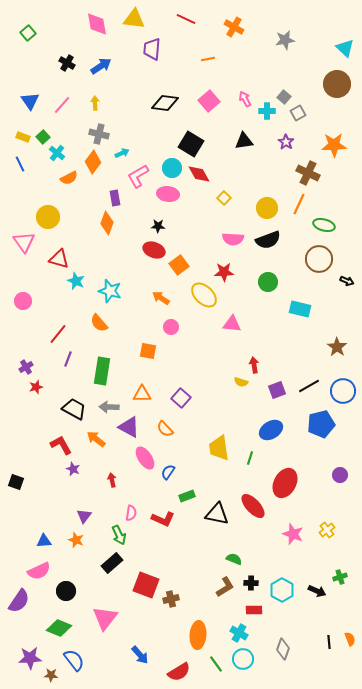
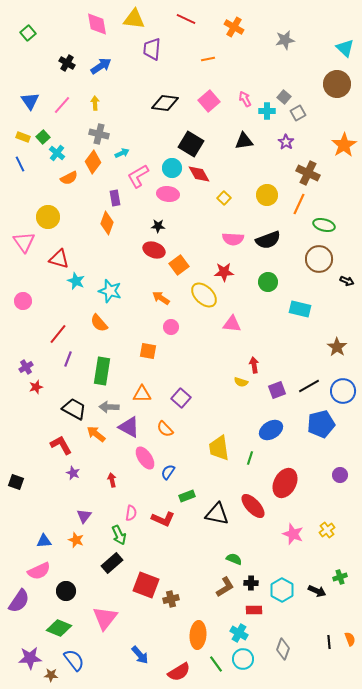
orange star at (334, 145): moved 10 px right; rotated 30 degrees counterclockwise
yellow circle at (267, 208): moved 13 px up
orange arrow at (96, 439): moved 5 px up
purple star at (73, 469): moved 4 px down
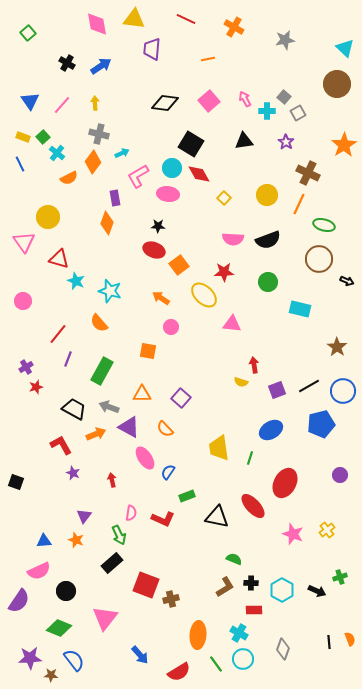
green rectangle at (102, 371): rotated 20 degrees clockwise
gray arrow at (109, 407): rotated 18 degrees clockwise
orange arrow at (96, 434): rotated 120 degrees clockwise
black triangle at (217, 514): moved 3 px down
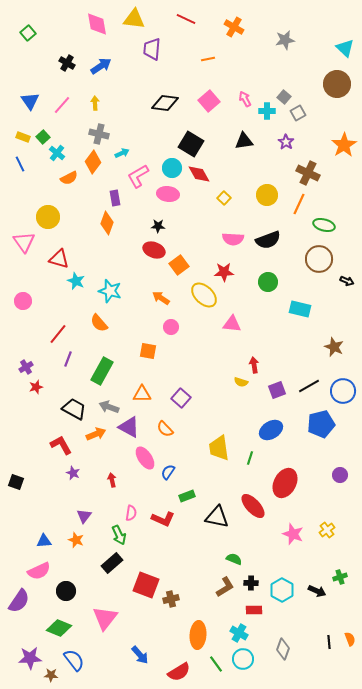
brown star at (337, 347): moved 3 px left; rotated 12 degrees counterclockwise
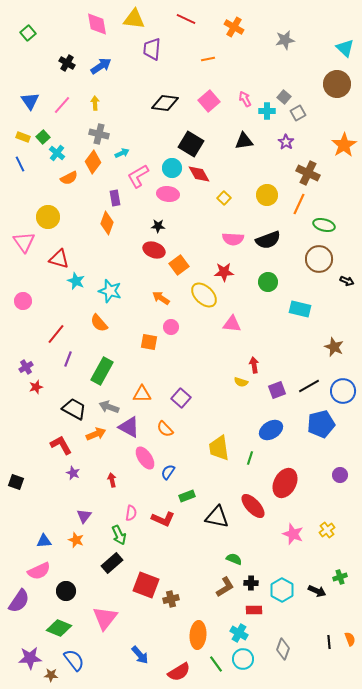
red line at (58, 334): moved 2 px left
orange square at (148, 351): moved 1 px right, 9 px up
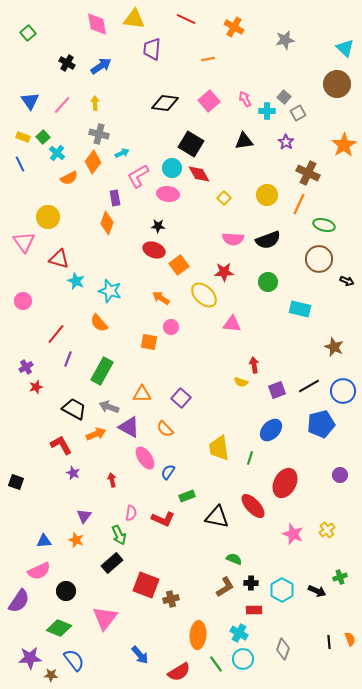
blue ellipse at (271, 430): rotated 15 degrees counterclockwise
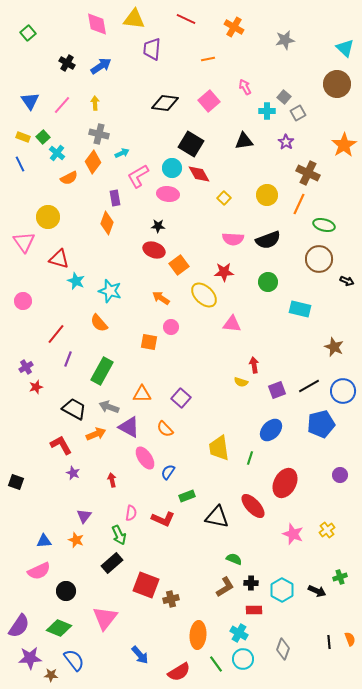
pink arrow at (245, 99): moved 12 px up
purple semicircle at (19, 601): moved 25 px down
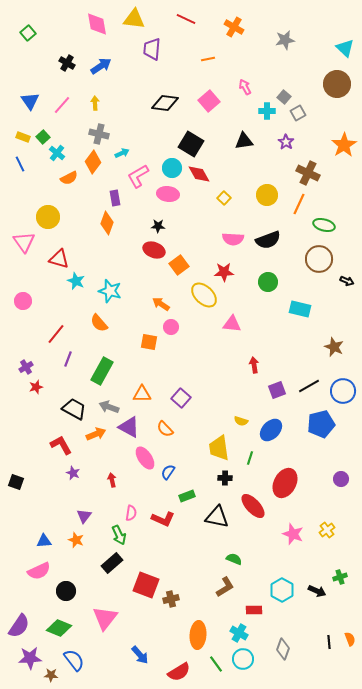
orange arrow at (161, 298): moved 6 px down
yellow semicircle at (241, 382): moved 39 px down
purple circle at (340, 475): moved 1 px right, 4 px down
black cross at (251, 583): moved 26 px left, 105 px up
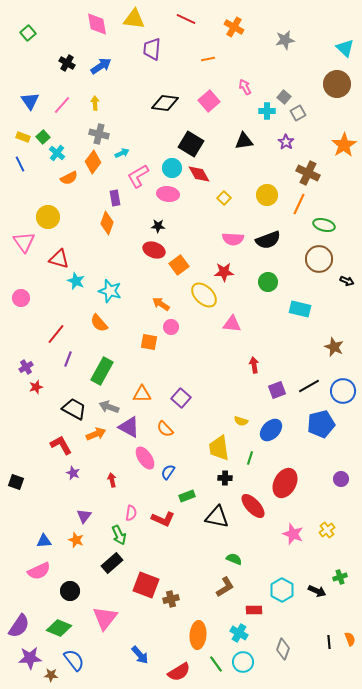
pink circle at (23, 301): moved 2 px left, 3 px up
black circle at (66, 591): moved 4 px right
cyan circle at (243, 659): moved 3 px down
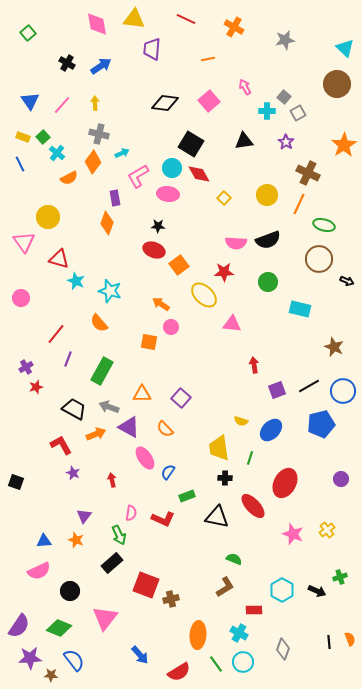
pink semicircle at (233, 239): moved 3 px right, 4 px down
